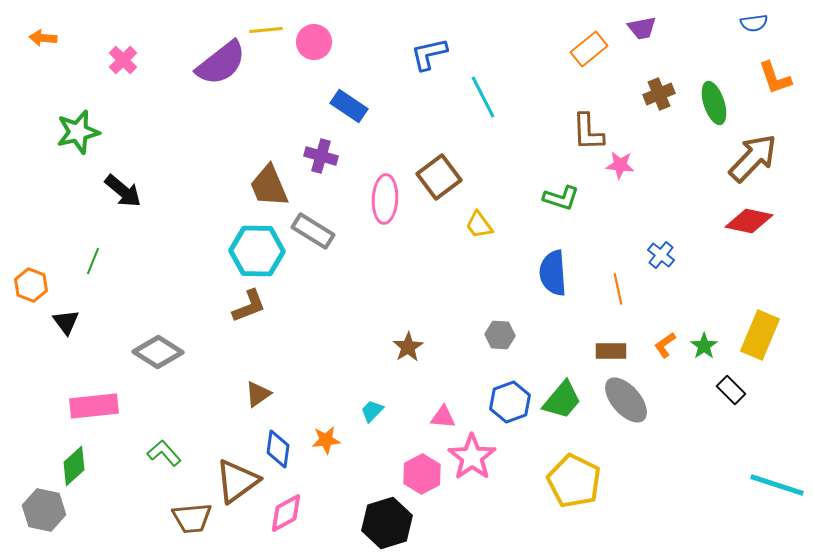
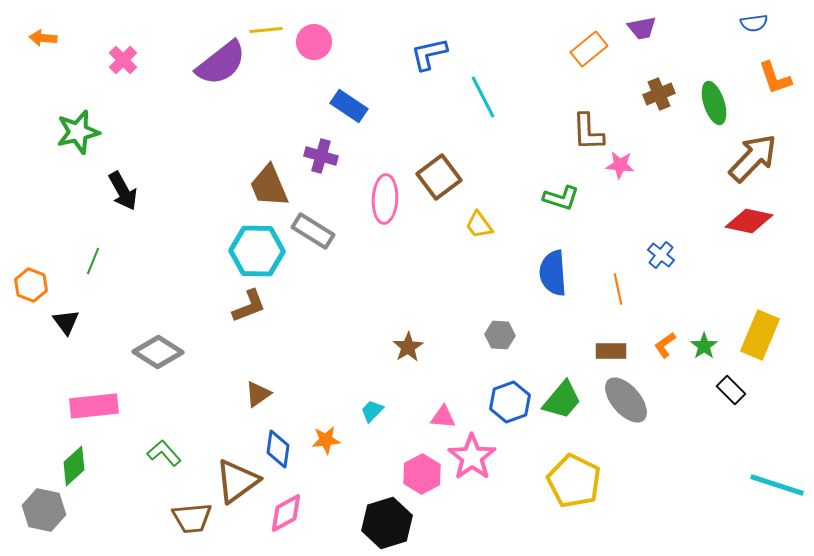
black arrow at (123, 191): rotated 21 degrees clockwise
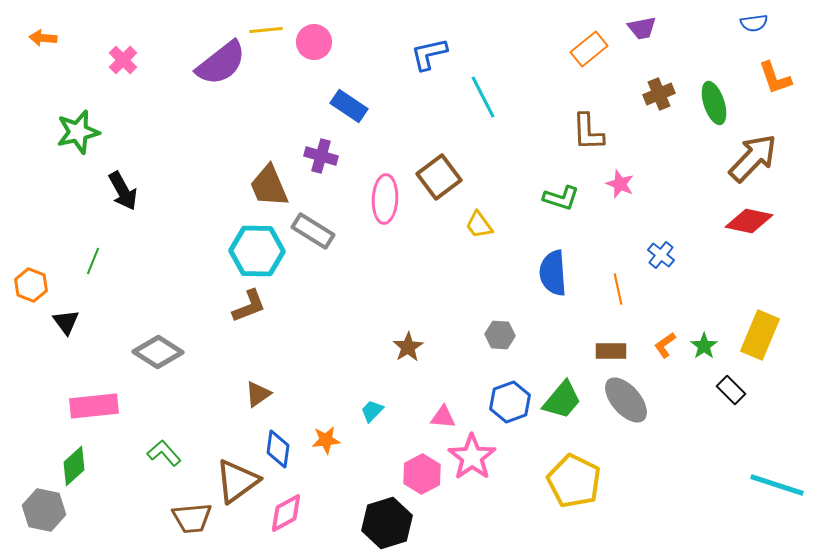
pink star at (620, 165): moved 19 px down; rotated 16 degrees clockwise
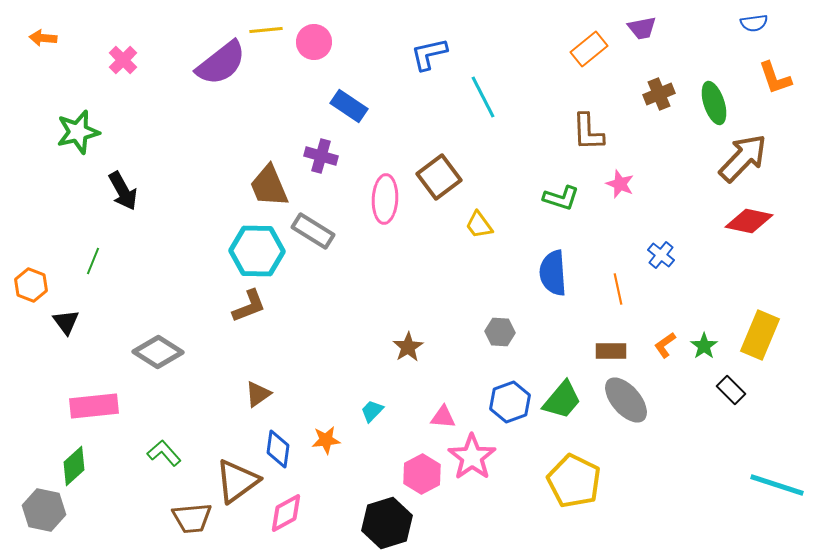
brown arrow at (753, 158): moved 10 px left
gray hexagon at (500, 335): moved 3 px up
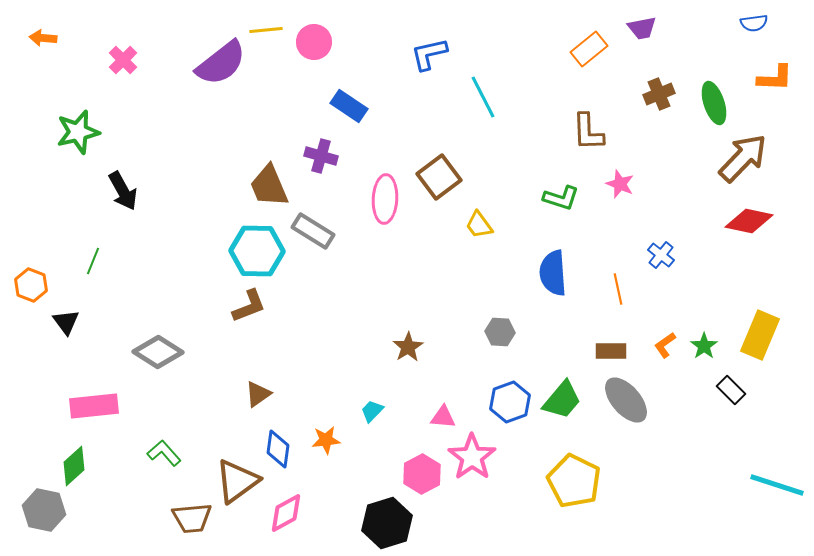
orange L-shape at (775, 78): rotated 69 degrees counterclockwise
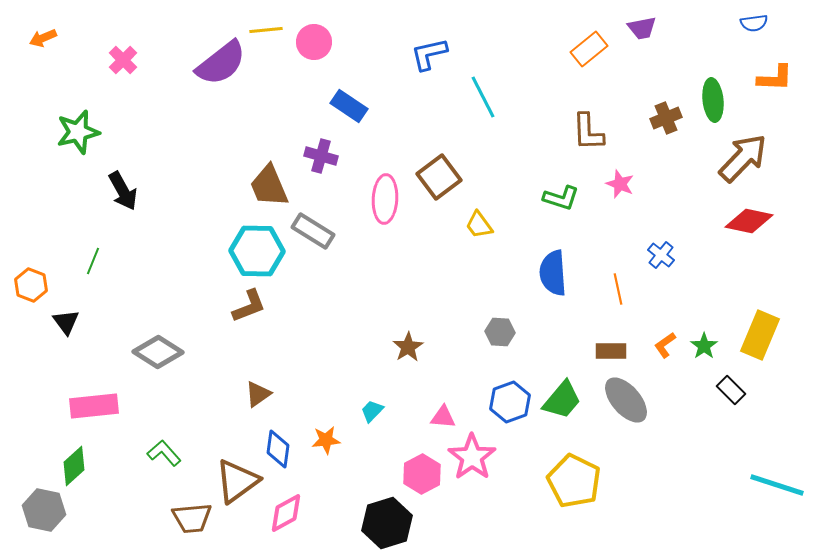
orange arrow at (43, 38): rotated 28 degrees counterclockwise
brown cross at (659, 94): moved 7 px right, 24 px down
green ellipse at (714, 103): moved 1 px left, 3 px up; rotated 12 degrees clockwise
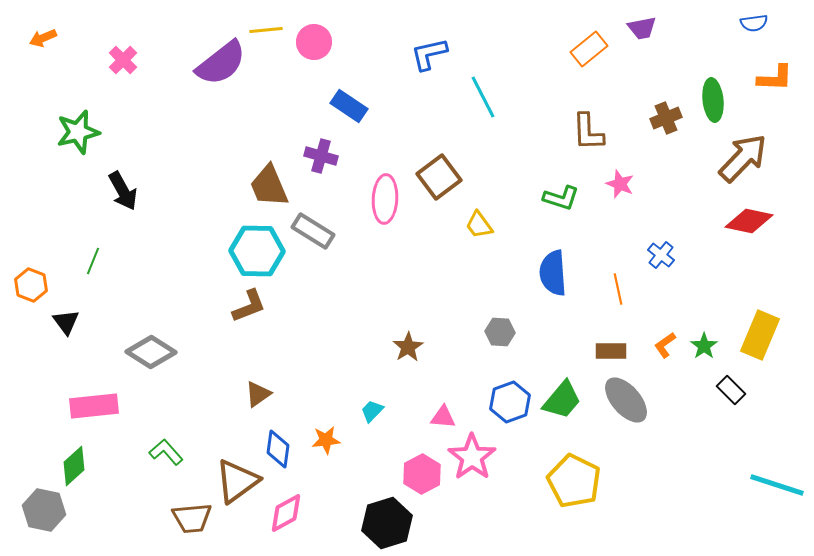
gray diamond at (158, 352): moved 7 px left
green L-shape at (164, 453): moved 2 px right, 1 px up
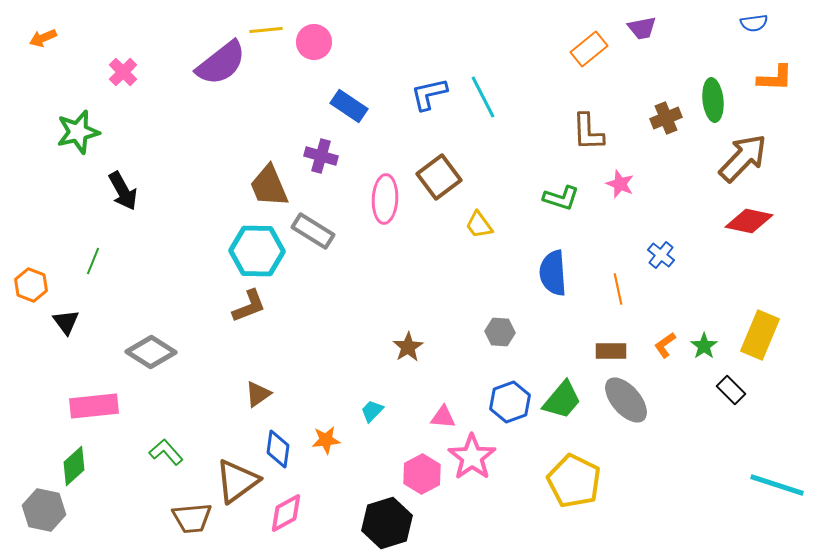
blue L-shape at (429, 54): moved 40 px down
pink cross at (123, 60): moved 12 px down
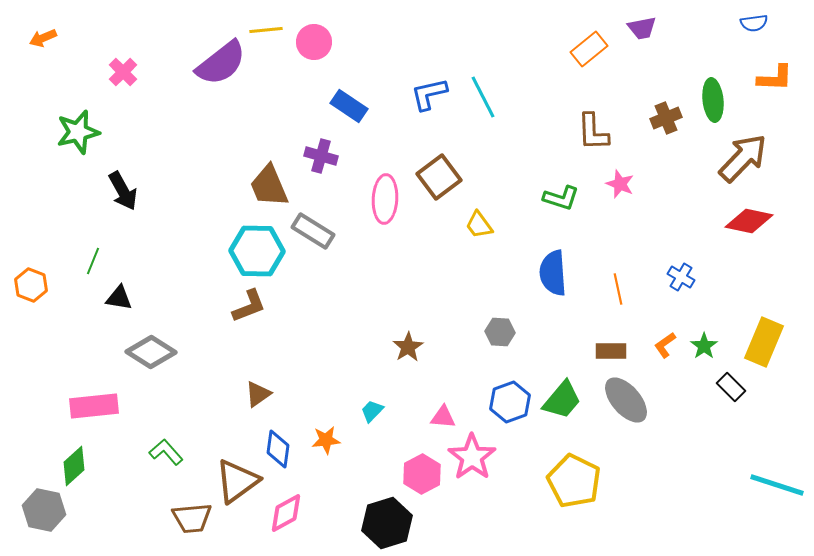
brown L-shape at (588, 132): moved 5 px right
blue cross at (661, 255): moved 20 px right, 22 px down; rotated 8 degrees counterclockwise
black triangle at (66, 322): moved 53 px right, 24 px up; rotated 44 degrees counterclockwise
yellow rectangle at (760, 335): moved 4 px right, 7 px down
black rectangle at (731, 390): moved 3 px up
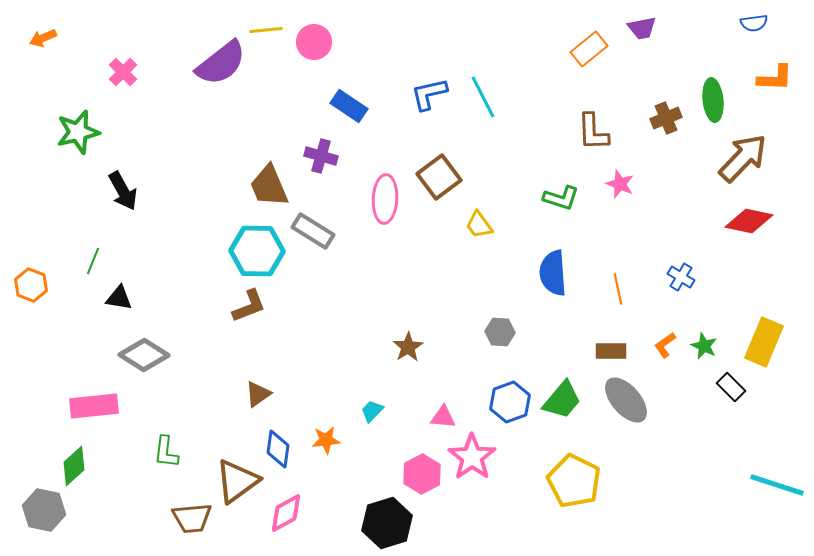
green star at (704, 346): rotated 12 degrees counterclockwise
gray diamond at (151, 352): moved 7 px left, 3 px down
green L-shape at (166, 452): rotated 132 degrees counterclockwise
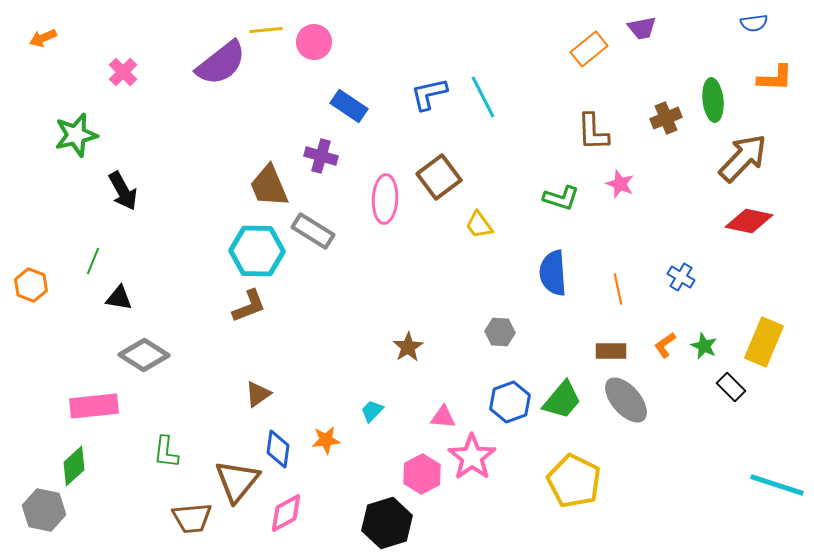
green star at (78, 132): moved 2 px left, 3 px down
brown triangle at (237, 481): rotated 15 degrees counterclockwise
